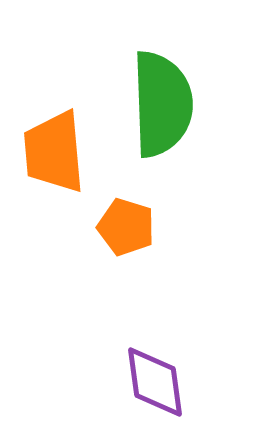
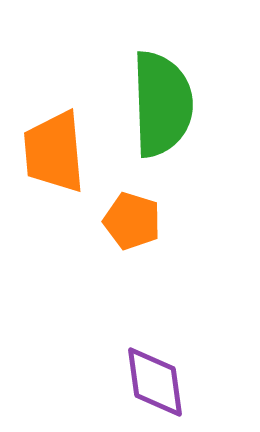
orange pentagon: moved 6 px right, 6 px up
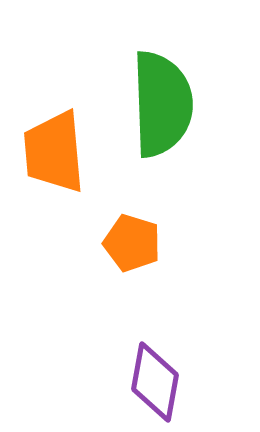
orange pentagon: moved 22 px down
purple diamond: rotated 18 degrees clockwise
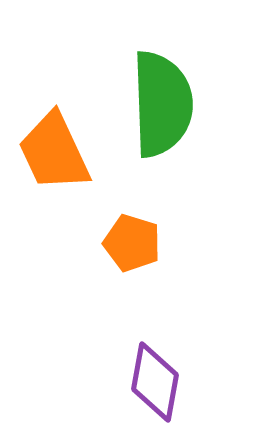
orange trapezoid: rotated 20 degrees counterclockwise
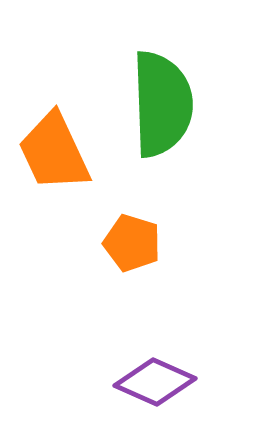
purple diamond: rotated 76 degrees counterclockwise
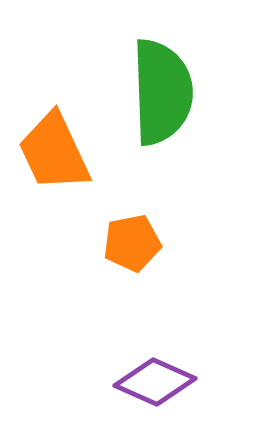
green semicircle: moved 12 px up
orange pentagon: rotated 28 degrees counterclockwise
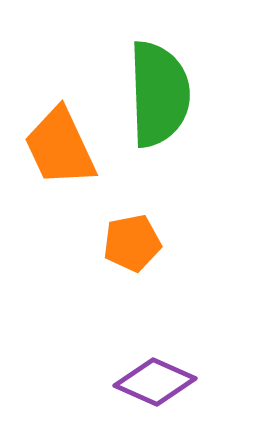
green semicircle: moved 3 px left, 2 px down
orange trapezoid: moved 6 px right, 5 px up
